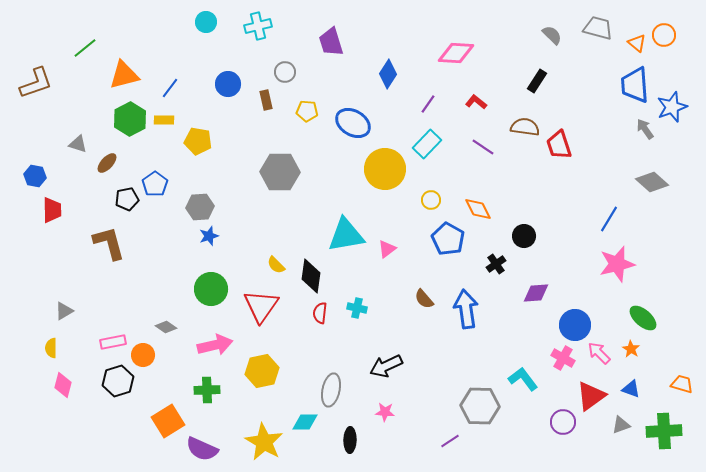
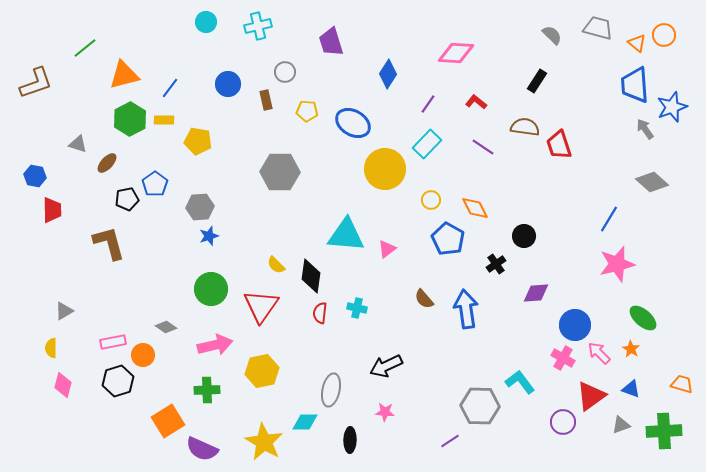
orange diamond at (478, 209): moved 3 px left, 1 px up
cyan triangle at (346, 235): rotated 15 degrees clockwise
cyan L-shape at (523, 379): moved 3 px left, 3 px down
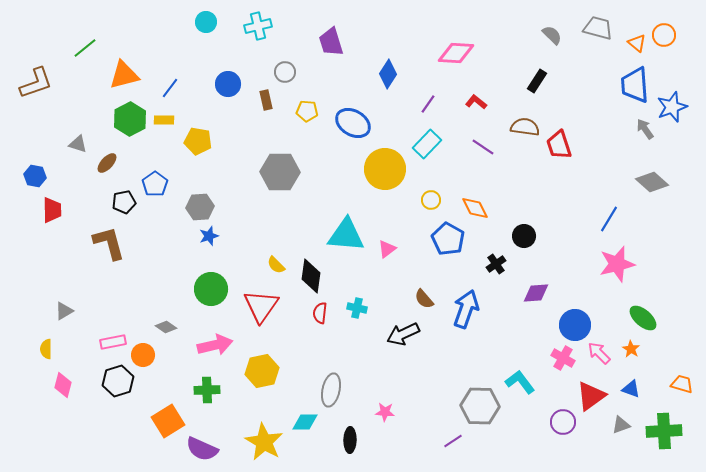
black pentagon at (127, 199): moved 3 px left, 3 px down
blue arrow at (466, 309): rotated 27 degrees clockwise
yellow semicircle at (51, 348): moved 5 px left, 1 px down
black arrow at (386, 366): moved 17 px right, 32 px up
purple line at (450, 441): moved 3 px right
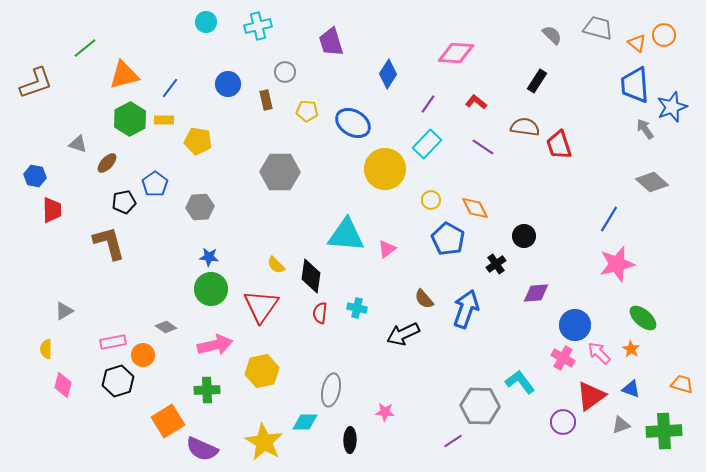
blue star at (209, 236): moved 21 px down; rotated 24 degrees clockwise
